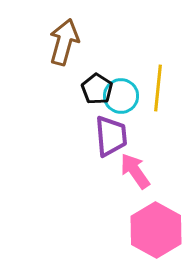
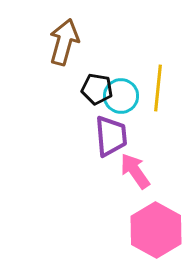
black pentagon: rotated 24 degrees counterclockwise
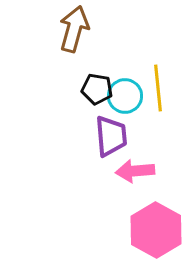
brown arrow: moved 10 px right, 13 px up
yellow line: rotated 12 degrees counterclockwise
cyan circle: moved 4 px right
pink arrow: rotated 60 degrees counterclockwise
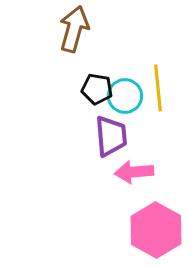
pink arrow: moved 1 px left, 1 px down
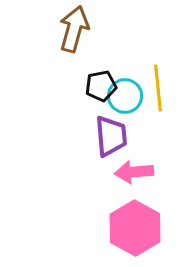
black pentagon: moved 4 px right, 3 px up; rotated 20 degrees counterclockwise
pink hexagon: moved 21 px left, 2 px up
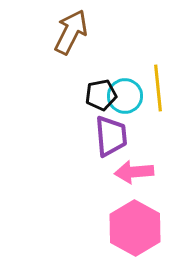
brown arrow: moved 3 px left, 3 px down; rotated 12 degrees clockwise
black pentagon: moved 9 px down
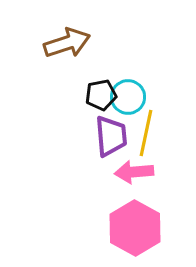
brown arrow: moved 4 px left, 11 px down; rotated 45 degrees clockwise
yellow line: moved 12 px left, 45 px down; rotated 18 degrees clockwise
cyan circle: moved 3 px right, 1 px down
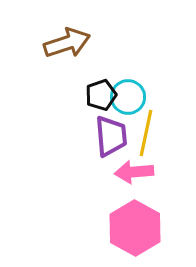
black pentagon: rotated 8 degrees counterclockwise
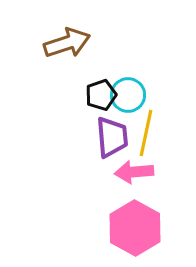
cyan circle: moved 2 px up
purple trapezoid: moved 1 px right, 1 px down
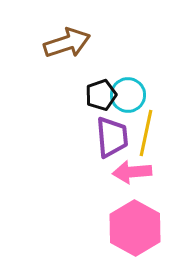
pink arrow: moved 2 px left
